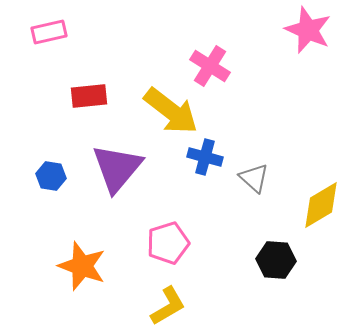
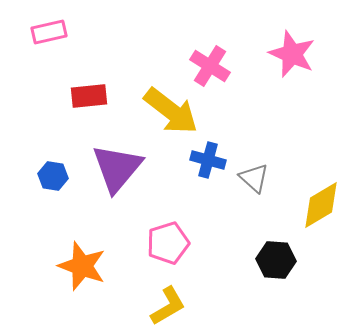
pink star: moved 16 px left, 24 px down
blue cross: moved 3 px right, 3 px down
blue hexagon: moved 2 px right
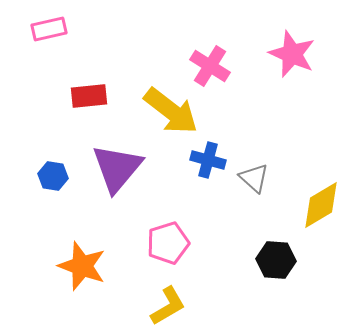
pink rectangle: moved 3 px up
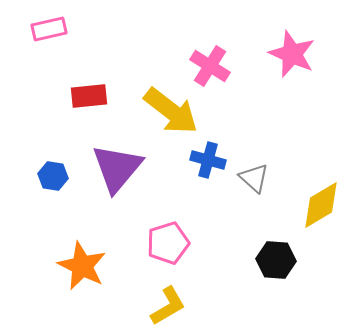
orange star: rotated 6 degrees clockwise
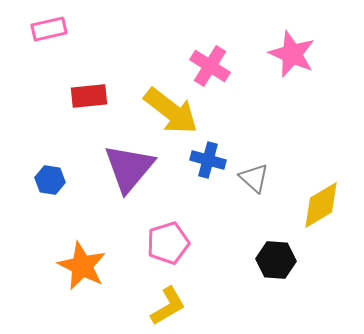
purple triangle: moved 12 px right
blue hexagon: moved 3 px left, 4 px down
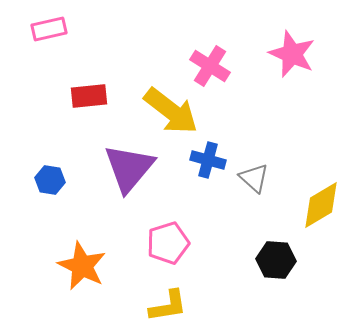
yellow L-shape: rotated 21 degrees clockwise
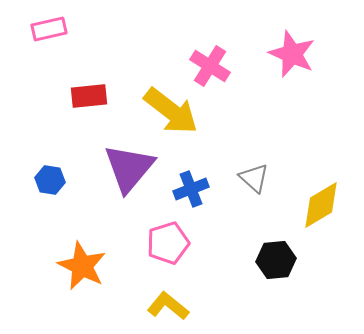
blue cross: moved 17 px left, 29 px down; rotated 36 degrees counterclockwise
black hexagon: rotated 9 degrees counterclockwise
yellow L-shape: rotated 132 degrees counterclockwise
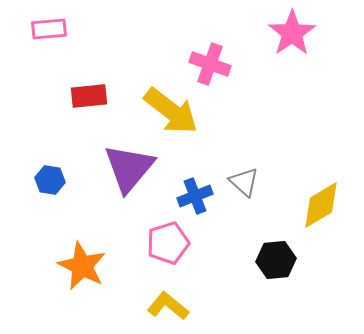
pink rectangle: rotated 8 degrees clockwise
pink star: moved 21 px up; rotated 15 degrees clockwise
pink cross: moved 2 px up; rotated 12 degrees counterclockwise
gray triangle: moved 10 px left, 4 px down
blue cross: moved 4 px right, 7 px down
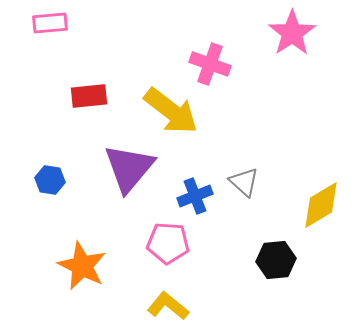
pink rectangle: moved 1 px right, 6 px up
pink pentagon: rotated 21 degrees clockwise
